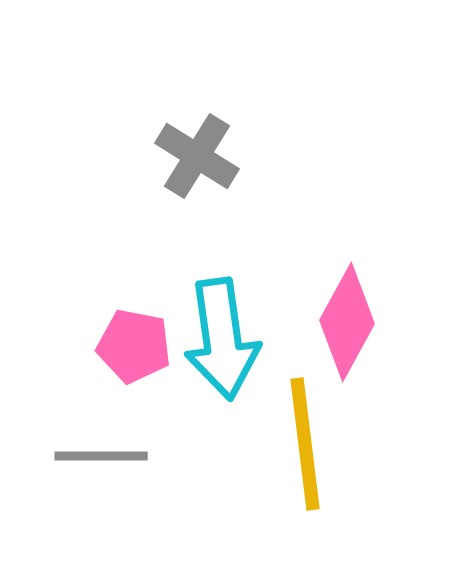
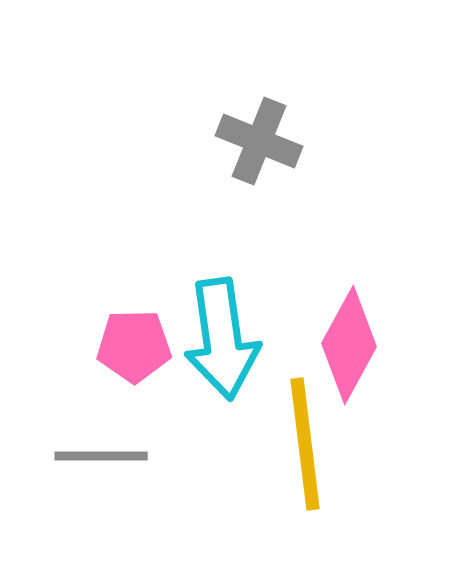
gray cross: moved 62 px right, 15 px up; rotated 10 degrees counterclockwise
pink diamond: moved 2 px right, 23 px down
pink pentagon: rotated 12 degrees counterclockwise
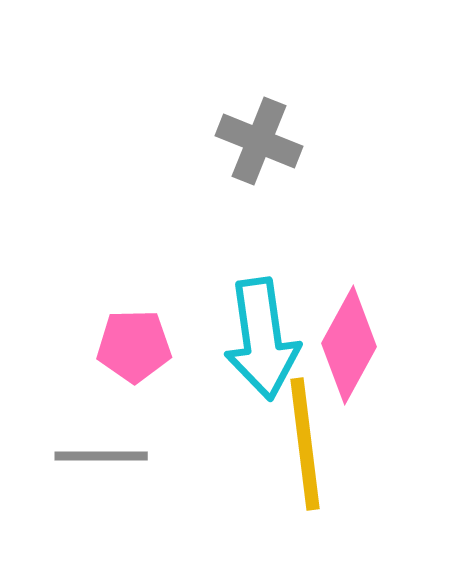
cyan arrow: moved 40 px right
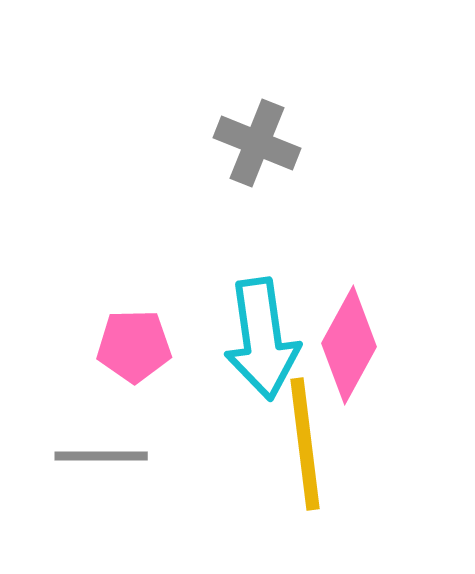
gray cross: moved 2 px left, 2 px down
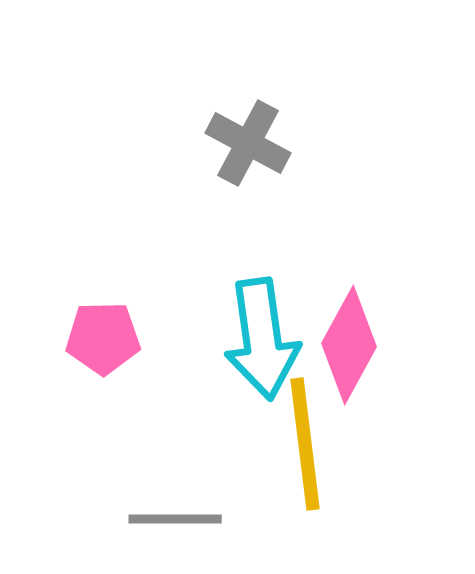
gray cross: moved 9 px left; rotated 6 degrees clockwise
pink pentagon: moved 31 px left, 8 px up
gray line: moved 74 px right, 63 px down
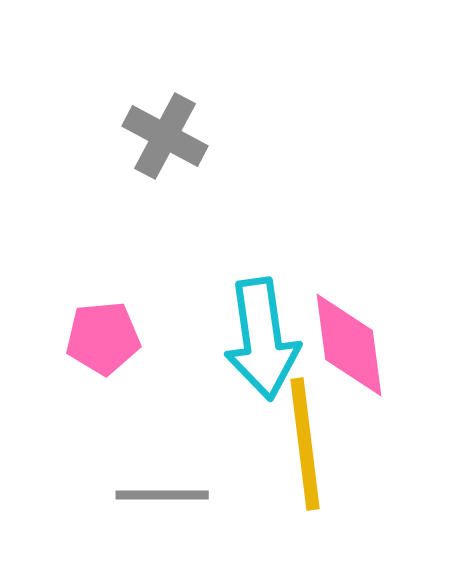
gray cross: moved 83 px left, 7 px up
pink pentagon: rotated 4 degrees counterclockwise
pink diamond: rotated 36 degrees counterclockwise
gray line: moved 13 px left, 24 px up
